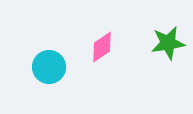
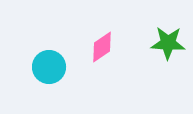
green star: rotated 12 degrees clockwise
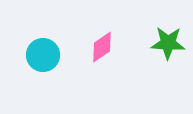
cyan circle: moved 6 px left, 12 px up
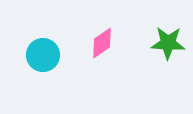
pink diamond: moved 4 px up
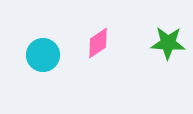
pink diamond: moved 4 px left
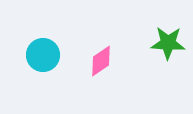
pink diamond: moved 3 px right, 18 px down
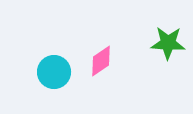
cyan circle: moved 11 px right, 17 px down
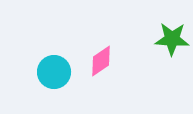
green star: moved 4 px right, 4 px up
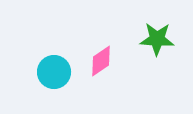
green star: moved 15 px left
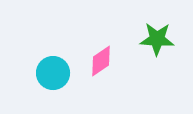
cyan circle: moved 1 px left, 1 px down
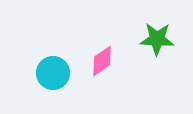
pink diamond: moved 1 px right
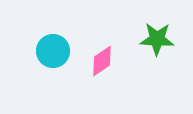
cyan circle: moved 22 px up
